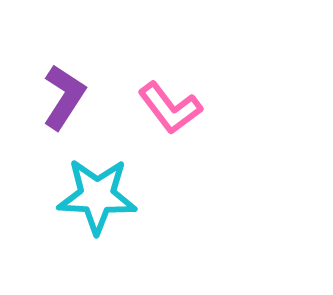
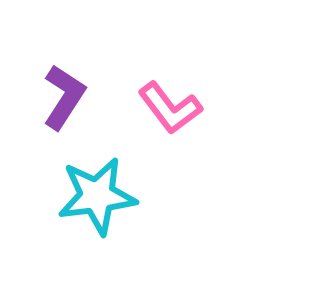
cyan star: rotated 10 degrees counterclockwise
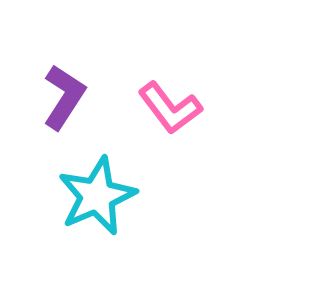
cyan star: rotated 16 degrees counterclockwise
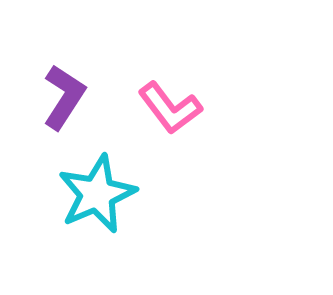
cyan star: moved 2 px up
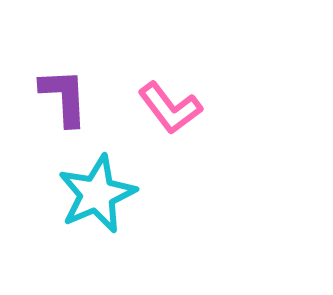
purple L-shape: rotated 36 degrees counterclockwise
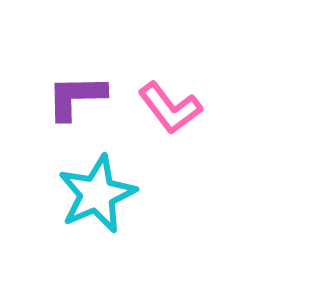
purple L-shape: moved 12 px right; rotated 88 degrees counterclockwise
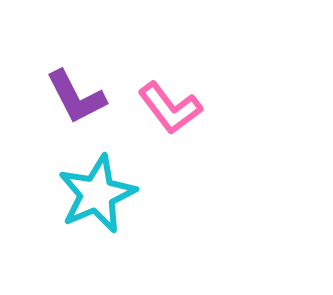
purple L-shape: rotated 116 degrees counterclockwise
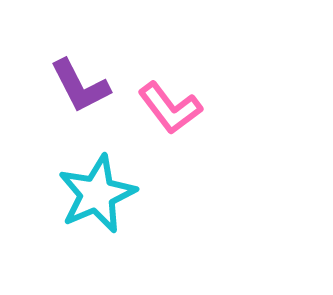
purple L-shape: moved 4 px right, 11 px up
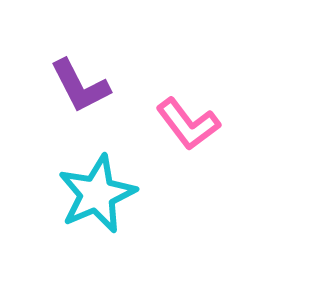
pink L-shape: moved 18 px right, 16 px down
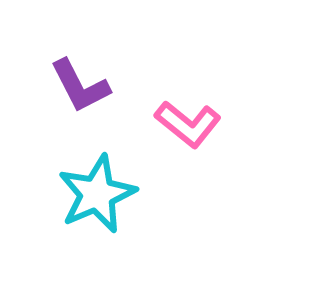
pink L-shape: rotated 14 degrees counterclockwise
